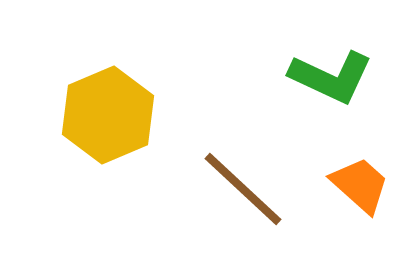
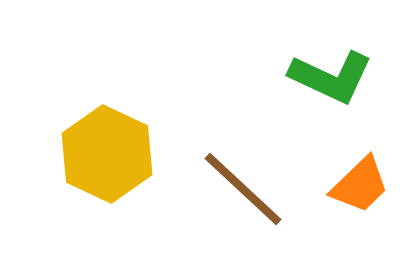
yellow hexagon: moved 1 px left, 39 px down; rotated 12 degrees counterclockwise
orange trapezoid: rotated 94 degrees clockwise
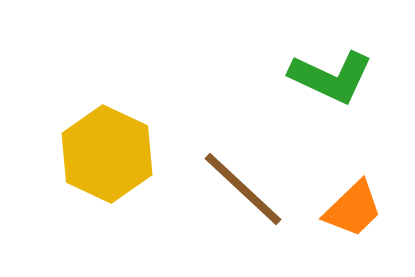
orange trapezoid: moved 7 px left, 24 px down
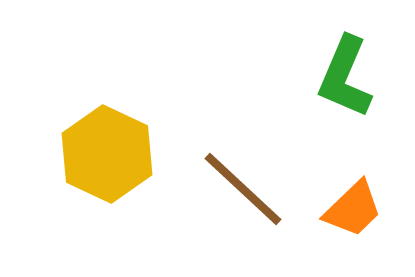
green L-shape: moved 14 px right; rotated 88 degrees clockwise
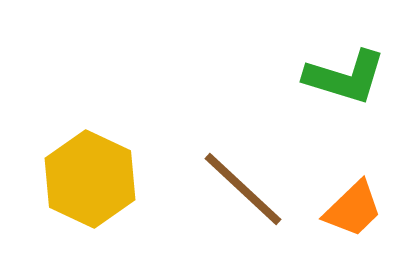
green L-shape: rotated 96 degrees counterclockwise
yellow hexagon: moved 17 px left, 25 px down
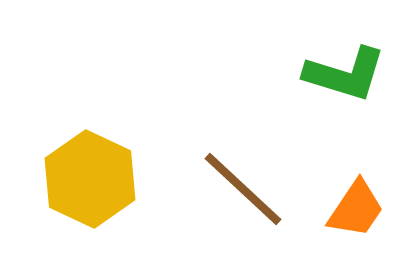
green L-shape: moved 3 px up
orange trapezoid: moved 3 px right; rotated 12 degrees counterclockwise
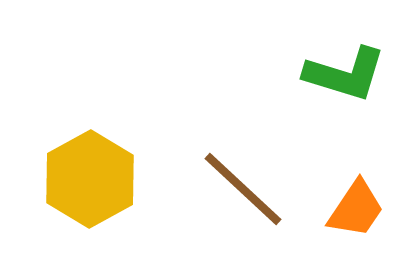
yellow hexagon: rotated 6 degrees clockwise
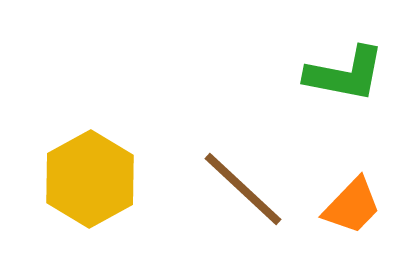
green L-shape: rotated 6 degrees counterclockwise
orange trapezoid: moved 4 px left, 3 px up; rotated 10 degrees clockwise
